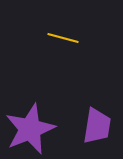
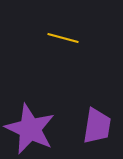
purple star: rotated 24 degrees counterclockwise
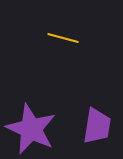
purple star: moved 1 px right
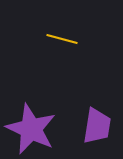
yellow line: moved 1 px left, 1 px down
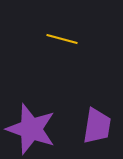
purple star: rotated 6 degrees counterclockwise
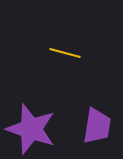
yellow line: moved 3 px right, 14 px down
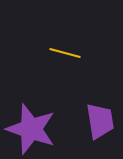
purple trapezoid: moved 3 px right, 5 px up; rotated 18 degrees counterclockwise
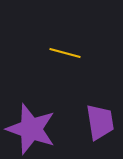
purple trapezoid: moved 1 px down
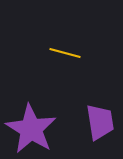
purple star: rotated 12 degrees clockwise
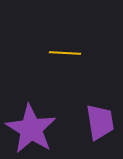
yellow line: rotated 12 degrees counterclockwise
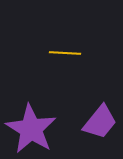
purple trapezoid: rotated 48 degrees clockwise
